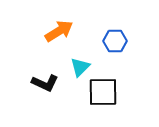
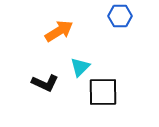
blue hexagon: moved 5 px right, 25 px up
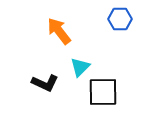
blue hexagon: moved 3 px down
orange arrow: rotated 96 degrees counterclockwise
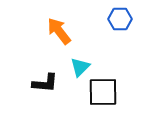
black L-shape: rotated 20 degrees counterclockwise
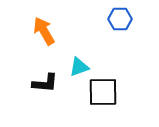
orange arrow: moved 15 px left; rotated 8 degrees clockwise
cyan triangle: moved 1 px left; rotated 25 degrees clockwise
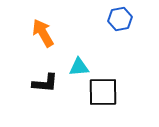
blue hexagon: rotated 10 degrees counterclockwise
orange arrow: moved 1 px left, 2 px down
cyan triangle: rotated 15 degrees clockwise
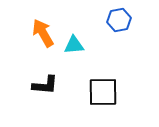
blue hexagon: moved 1 px left, 1 px down
cyan triangle: moved 5 px left, 22 px up
black L-shape: moved 2 px down
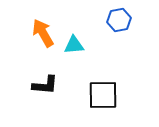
black square: moved 3 px down
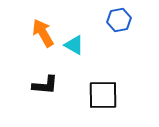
cyan triangle: rotated 35 degrees clockwise
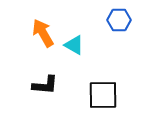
blue hexagon: rotated 10 degrees clockwise
